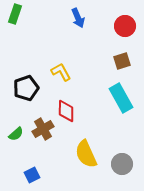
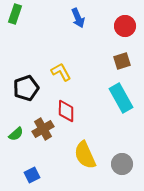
yellow semicircle: moved 1 px left, 1 px down
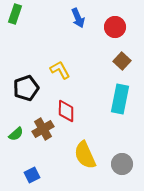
red circle: moved 10 px left, 1 px down
brown square: rotated 30 degrees counterclockwise
yellow L-shape: moved 1 px left, 2 px up
cyan rectangle: moved 1 px left, 1 px down; rotated 40 degrees clockwise
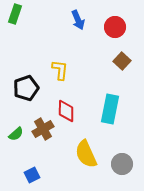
blue arrow: moved 2 px down
yellow L-shape: rotated 35 degrees clockwise
cyan rectangle: moved 10 px left, 10 px down
yellow semicircle: moved 1 px right, 1 px up
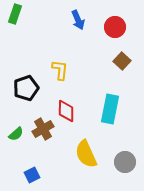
gray circle: moved 3 px right, 2 px up
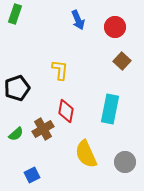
black pentagon: moved 9 px left
red diamond: rotated 10 degrees clockwise
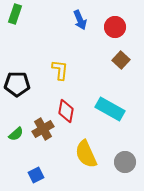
blue arrow: moved 2 px right
brown square: moved 1 px left, 1 px up
black pentagon: moved 4 px up; rotated 20 degrees clockwise
cyan rectangle: rotated 72 degrees counterclockwise
blue square: moved 4 px right
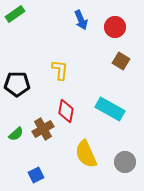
green rectangle: rotated 36 degrees clockwise
blue arrow: moved 1 px right
brown square: moved 1 px down; rotated 12 degrees counterclockwise
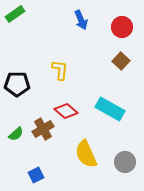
red circle: moved 7 px right
brown square: rotated 12 degrees clockwise
red diamond: rotated 60 degrees counterclockwise
